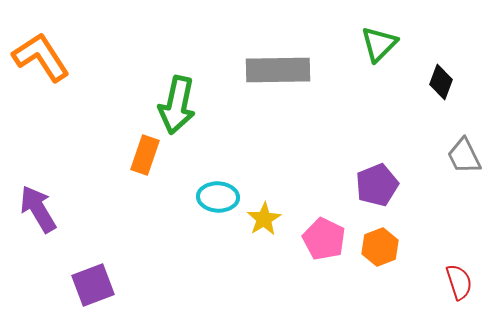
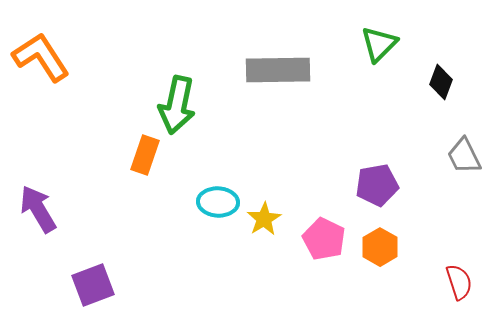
purple pentagon: rotated 12 degrees clockwise
cyan ellipse: moved 5 px down
orange hexagon: rotated 9 degrees counterclockwise
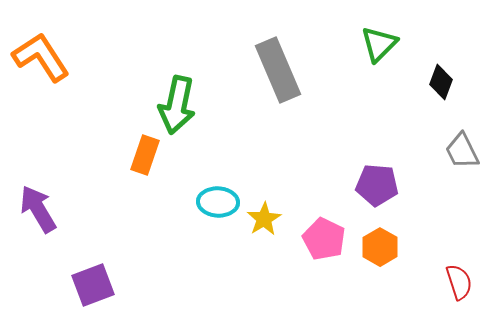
gray rectangle: rotated 68 degrees clockwise
gray trapezoid: moved 2 px left, 5 px up
purple pentagon: rotated 15 degrees clockwise
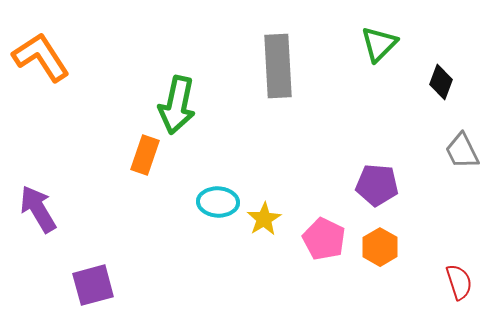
gray rectangle: moved 4 px up; rotated 20 degrees clockwise
purple square: rotated 6 degrees clockwise
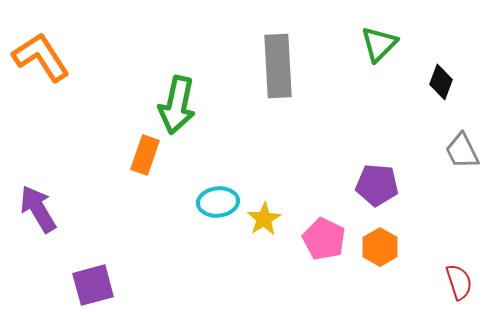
cyan ellipse: rotated 9 degrees counterclockwise
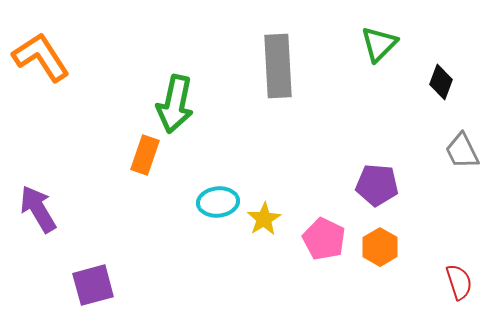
green arrow: moved 2 px left, 1 px up
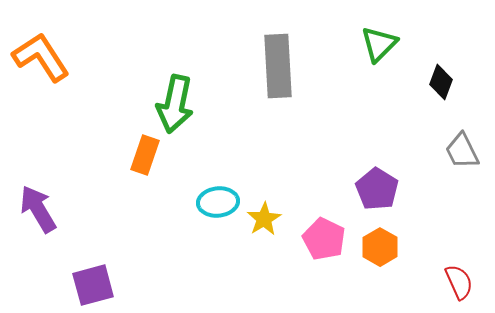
purple pentagon: moved 4 px down; rotated 27 degrees clockwise
red semicircle: rotated 6 degrees counterclockwise
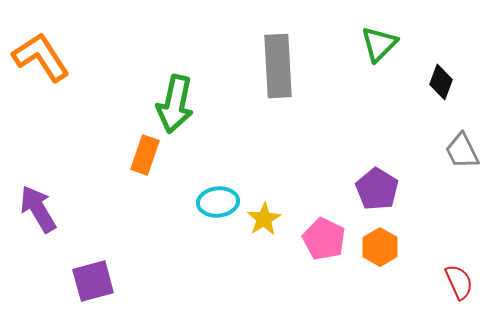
purple square: moved 4 px up
